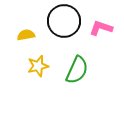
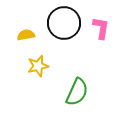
black circle: moved 2 px down
pink L-shape: rotated 80 degrees clockwise
green semicircle: moved 22 px down
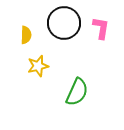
yellow semicircle: rotated 102 degrees clockwise
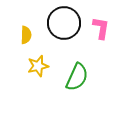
green semicircle: moved 15 px up
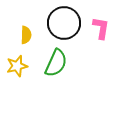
yellow star: moved 21 px left
green semicircle: moved 21 px left, 14 px up
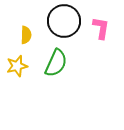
black circle: moved 2 px up
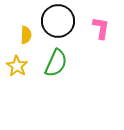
black circle: moved 6 px left
yellow star: rotated 25 degrees counterclockwise
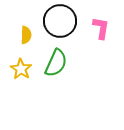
black circle: moved 2 px right
yellow star: moved 4 px right, 3 px down
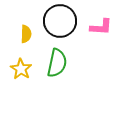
pink L-shape: moved 1 px up; rotated 85 degrees clockwise
yellow semicircle: moved 1 px up
green semicircle: moved 1 px right; rotated 12 degrees counterclockwise
